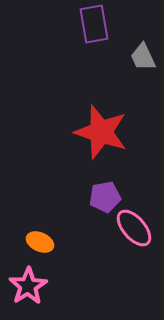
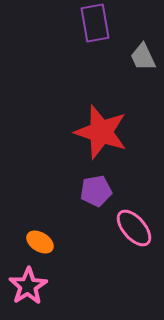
purple rectangle: moved 1 px right, 1 px up
purple pentagon: moved 9 px left, 6 px up
orange ellipse: rotated 8 degrees clockwise
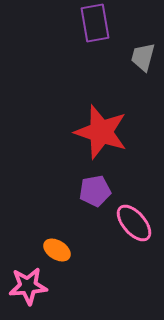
gray trapezoid: rotated 40 degrees clockwise
purple pentagon: moved 1 px left
pink ellipse: moved 5 px up
orange ellipse: moved 17 px right, 8 px down
pink star: rotated 27 degrees clockwise
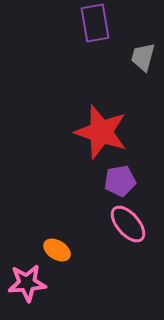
purple pentagon: moved 25 px right, 10 px up
pink ellipse: moved 6 px left, 1 px down
pink star: moved 1 px left, 3 px up
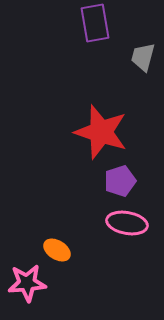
purple pentagon: rotated 8 degrees counterclockwise
pink ellipse: moved 1 px left, 1 px up; rotated 39 degrees counterclockwise
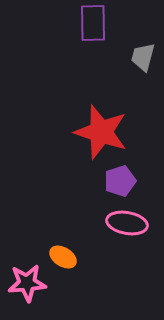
purple rectangle: moved 2 px left; rotated 9 degrees clockwise
orange ellipse: moved 6 px right, 7 px down
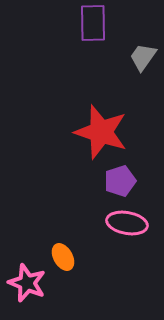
gray trapezoid: rotated 20 degrees clockwise
orange ellipse: rotated 28 degrees clockwise
pink star: rotated 27 degrees clockwise
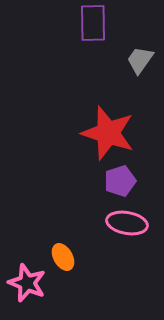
gray trapezoid: moved 3 px left, 3 px down
red star: moved 7 px right, 1 px down
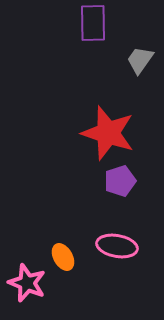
pink ellipse: moved 10 px left, 23 px down
